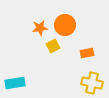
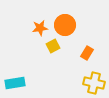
orange rectangle: rotated 48 degrees counterclockwise
yellow cross: moved 2 px right
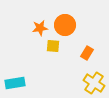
yellow square: rotated 32 degrees clockwise
yellow cross: rotated 20 degrees clockwise
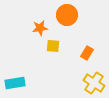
orange circle: moved 2 px right, 10 px up
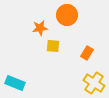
cyan rectangle: rotated 30 degrees clockwise
